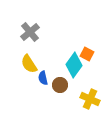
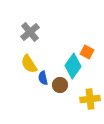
orange square: moved 2 px up
cyan diamond: moved 1 px left, 1 px down
yellow cross: rotated 30 degrees counterclockwise
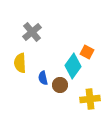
gray cross: moved 2 px right
yellow semicircle: moved 9 px left, 1 px up; rotated 30 degrees clockwise
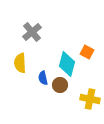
cyan diamond: moved 6 px left, 2 px up; rotated 20 degrees counterclockwise
yellow cross: rotated 18 degrees clockwise
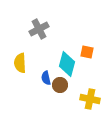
gray cross: moved 7 px right, 3 px up; rotated 12 degrees clockwise
orange square: rotated 16 degrees counterclockwise
blue semicircle: moved 3 px right
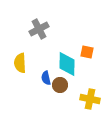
cyan diamond: rotated 15 degrees counterclockwise
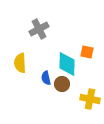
brown circle: moved 2 px right, 1 px up
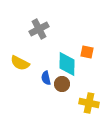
yellow semicircle: rotated 60 degrees counterclockwise
yellow cross: moved 1 px left, 4 px down
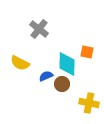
gray cross: rotated 24 degrees counterclockwise
blue semicircle: moved 2 px up; rotated 80 degrees clockwise
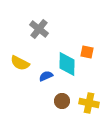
brown circle: moved 17 px down
